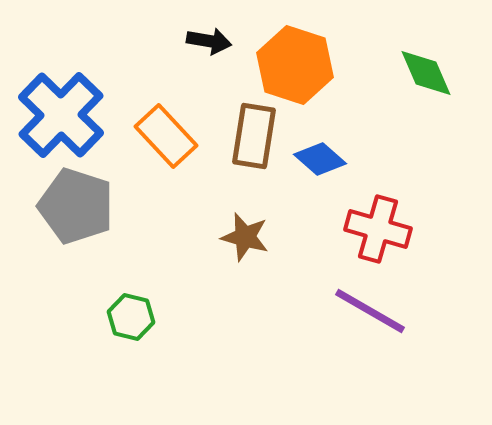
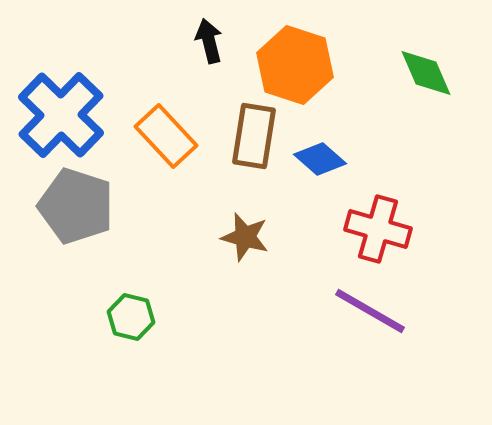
black arrow: rotated 114 degrees counterclockwise
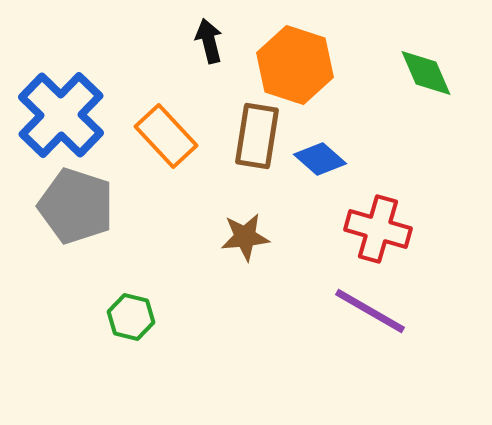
brown rectangle: moved 3 px right
brown star: rotated 21 degrees counterclockwise
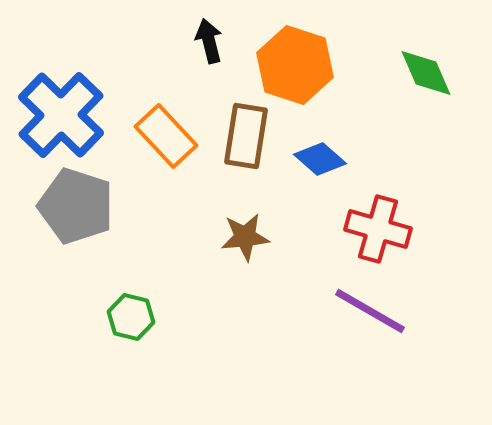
brown rectangle: moved 11 px left
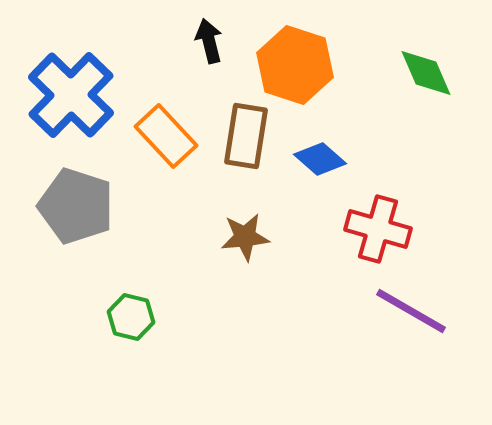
blue cross: moved 10 px right, 20 px up
purple line: moved 41 px right
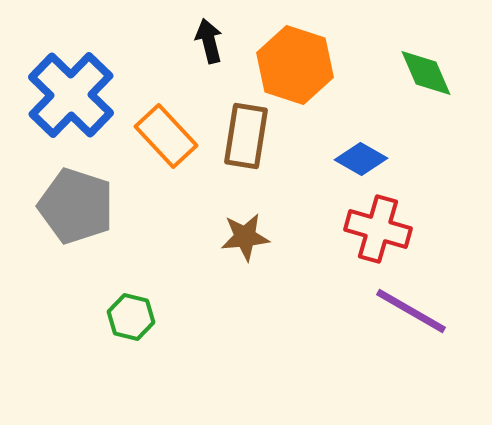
blue diamond: moved 41 px right; rotated 12 degrees counterclockwise
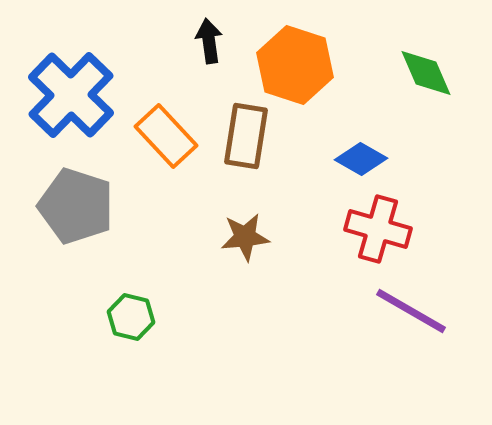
black arrow: rotated 6 degrees clockwise
